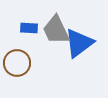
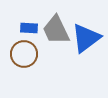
blue triangle: moved 7 px right, 5 px up
brown circle: moved 7 px right, 9 px up
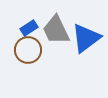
blue rectangle: rotated 36 degrees counterclockwise
brown circle: moved 4 px right, 4 px up
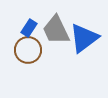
blue rectangle: rotated 24 degrees counterclockwise
blue triangle: moved 2 px left
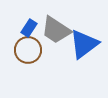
gray trapezoid: rotated 32 degrees counterclockwise
blue triangle: moved 6 px down
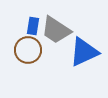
blue rectangle: moved 4 px right, 2 px up; rotated 24 degrees counterclockwise
blue triangle: moved 8 px down; rotated 12 degrees clockwise
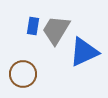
gray trapezoid: rotated 88 degrees clockwise
brown circle: moved 5 px left, 24 px down
